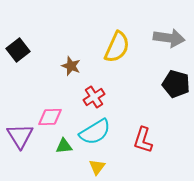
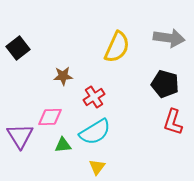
black square: moved 2 px up
brown star: moved 8 px left, 10 px down; rotated 24 degrees counterclockwise
black pentagon: moved 11 px left
red L-shape: moved 30 px right, 18 px up
green triangle: moved 1 px left, 1 px up
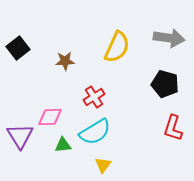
brown star: moved 2 px right, 15 px up
red L-shape: moved 6 px down
yellow triangle: moved 6 px right, 2 px up
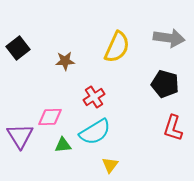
yellow triangle: moved 7 px right
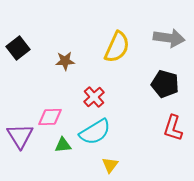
red cross: rotated 10 degrees counterclockwise
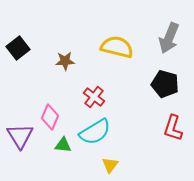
gray arrow: rotated 104 degrees clockwise
yellow semicircle: rotated 100 degrees counterclockwise
red cross: rotated 10 degrees counterclockwise
pink diamond: rotated 65 degrees counterclockwise
green triangle: rotated 12 degrees clockwise
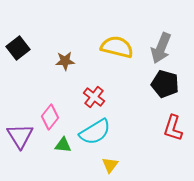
gray arrow: moved 8 px left, 10 px down
pink diamond: rotated 15 degrees clockwise
